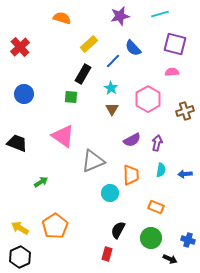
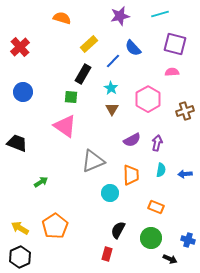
blue circle: moved 1 px left, 2 px up
pink triangle: moved 2 px right, 10 px up
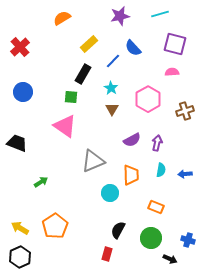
orange semicircle: rotated 48 degrees counterclockwise
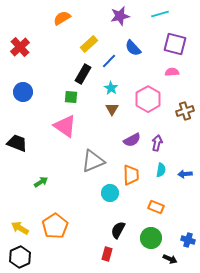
blue line: moved 4 px left
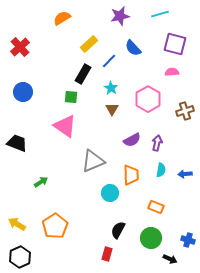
yellow arrow: moved 3 px left, 4 px up
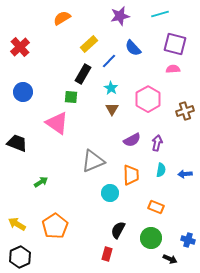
pink semicircle: moved 1 px right, 3 px up
pink triangle: moved 8 px left, 3 px up
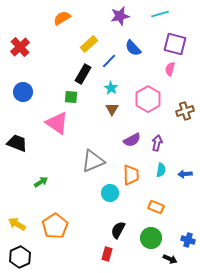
pink semicircle: moved 3 px left; rotated 72 degrees counterclockwise
